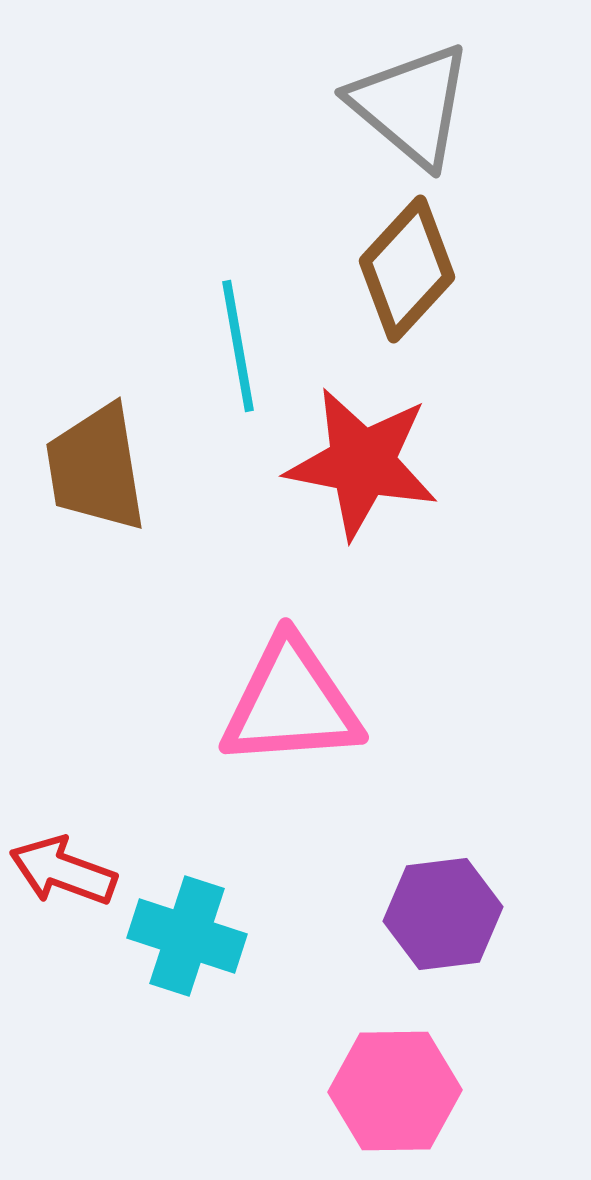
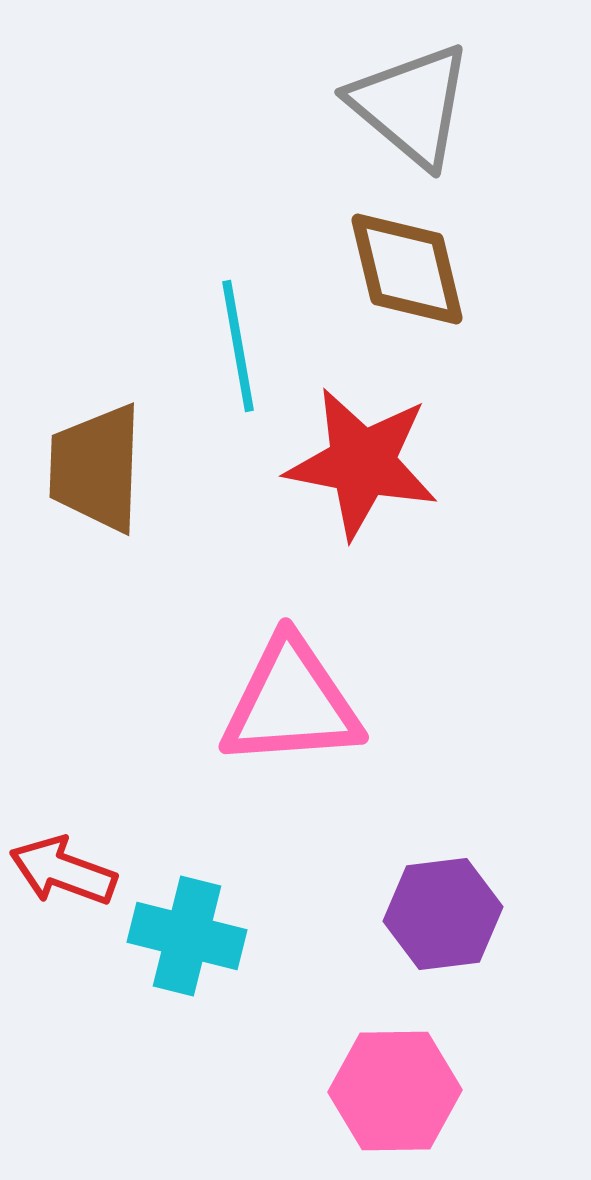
brown diamond: rotated 56 degrees counterclockwise
brown trapezoid: rotated 11 degrees clockwise
cyan cross: rotated 4 degrees counterclockwise
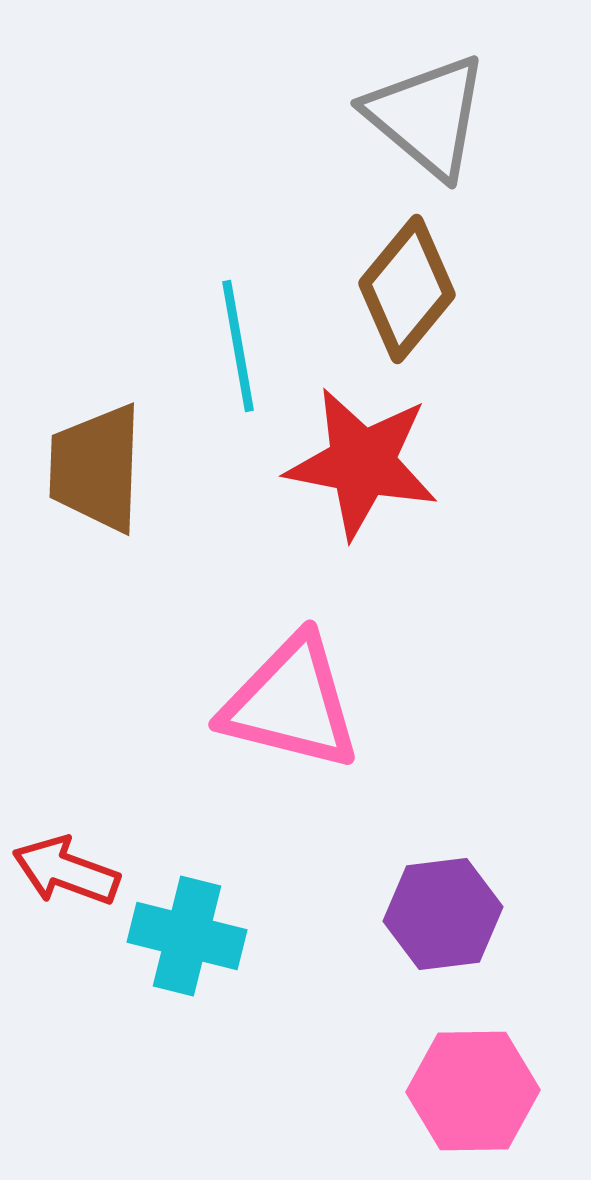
gray triangle: moved 16 px right, 11 px down
brown diamond: moved 20 px down; rotated 53 degrees clockwise
pink triangle: rotated 18 degrees clockwise
red arrow: moved 3 px right
pink hexagon: moved 78 px right
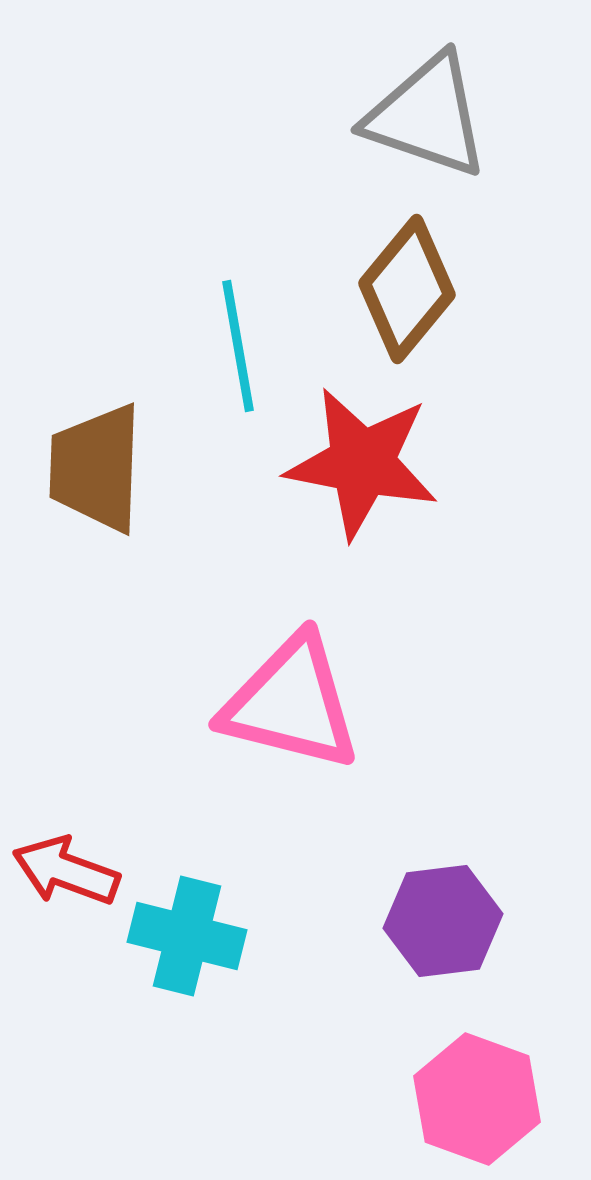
gray triangle: rotated 21 degrees counterclockwise
purple hexagon: moved 7 px down
pink hexagon: moved 4 px right, 8 px down; rotated 21 degrees clockwise
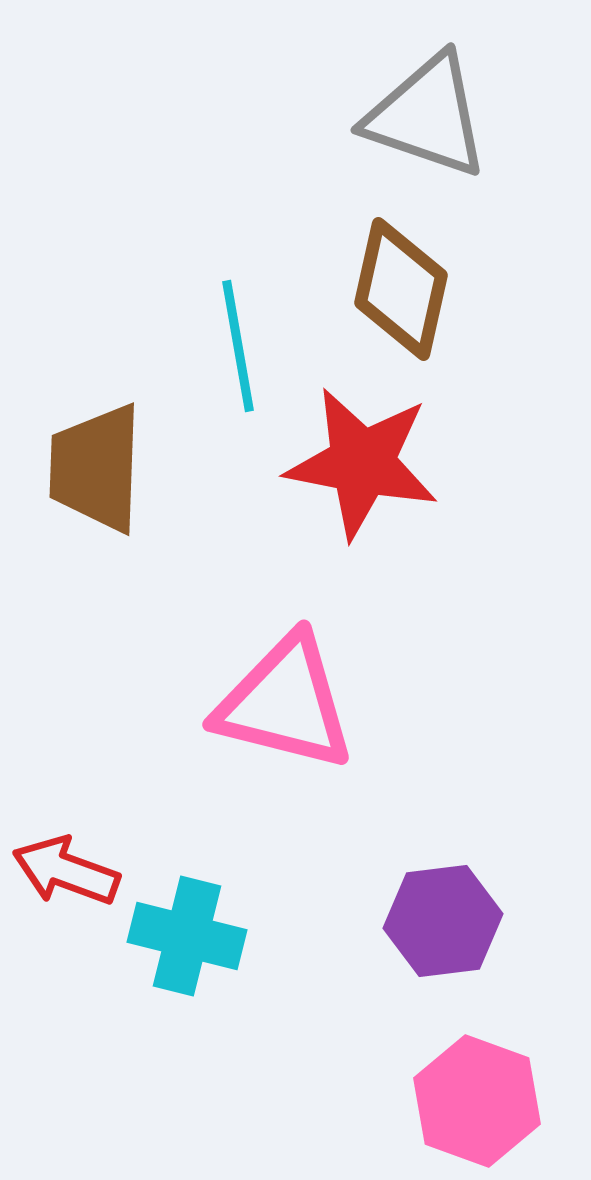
brown diamond: moved 6 px left; rotated 27 degrees counterclockwise
pink triangle: moved 6 px left
pink hexagon: moved 2 px down
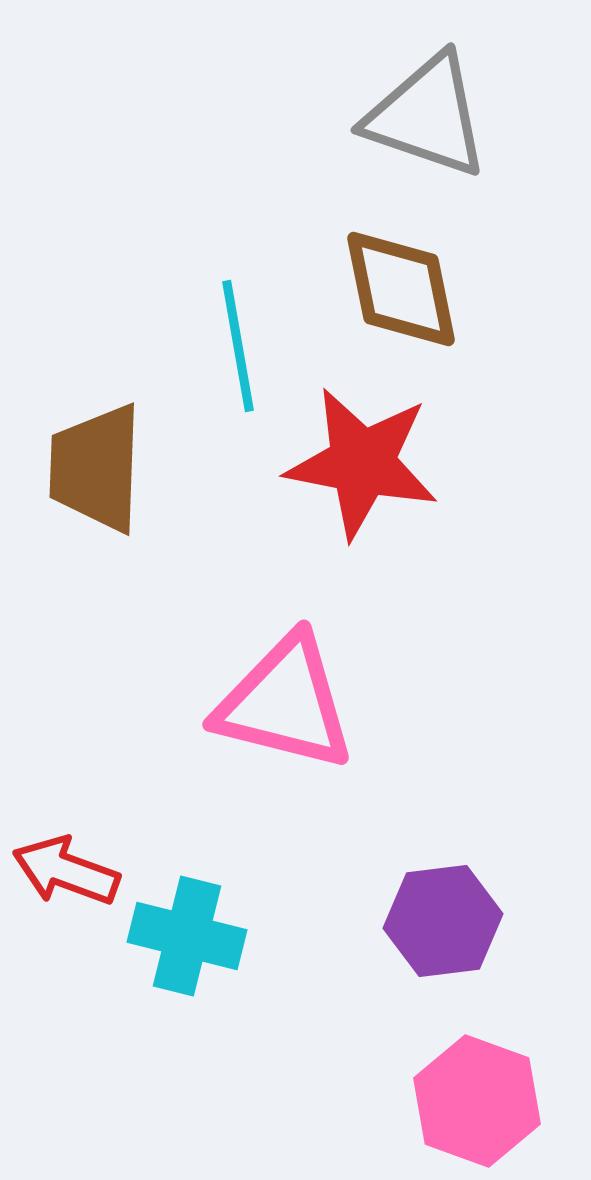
brown diamond: rotated 24 degrees counterclockwise
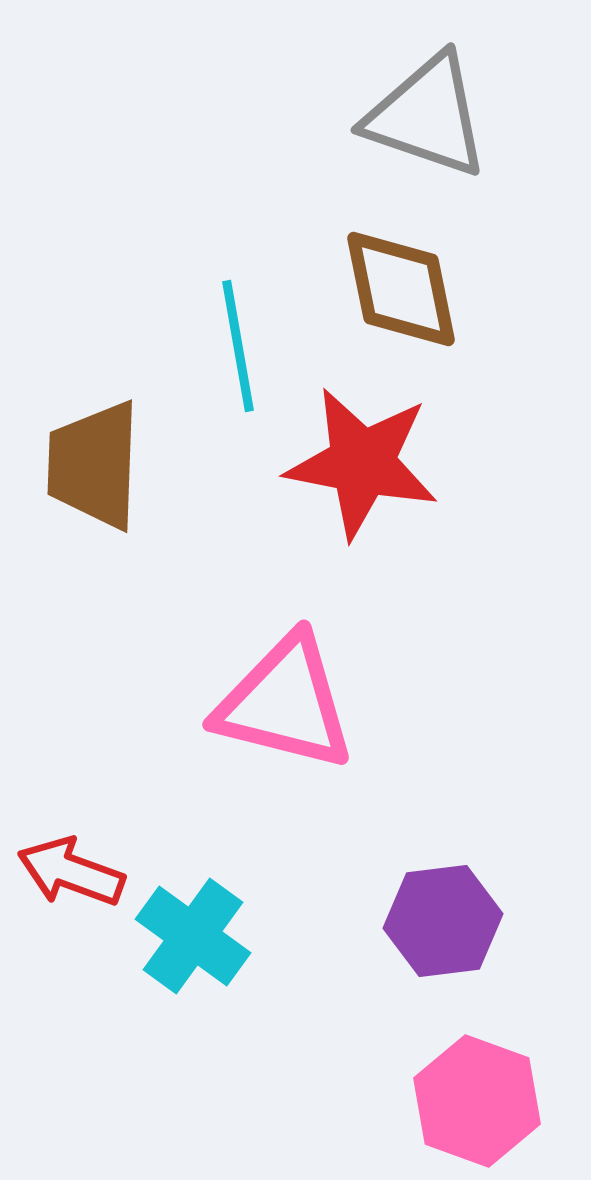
brown trapezoid: moved 2 px left, 3 px up
red arrow: moved 5 px right, 1 px down
cyan cross: moved 6 px right; rotated 22 degrees clockwise
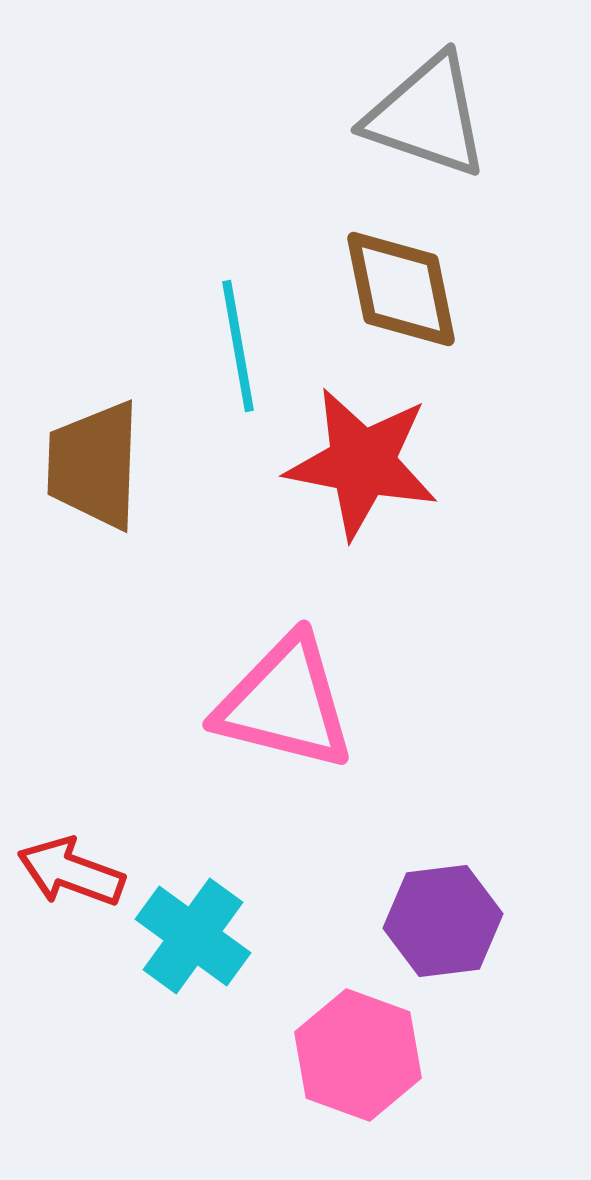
pink hexagon: moved 119 px left, 46 px up
